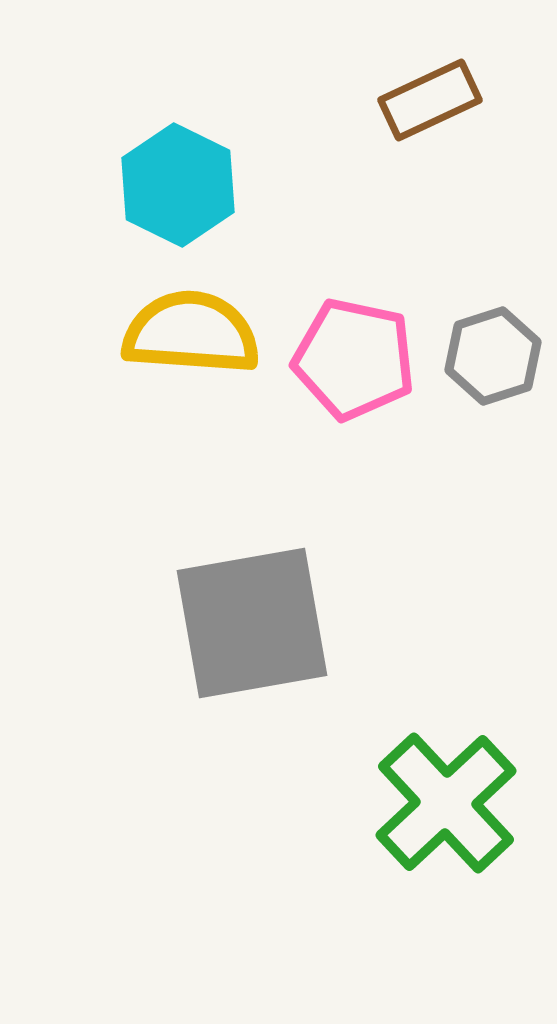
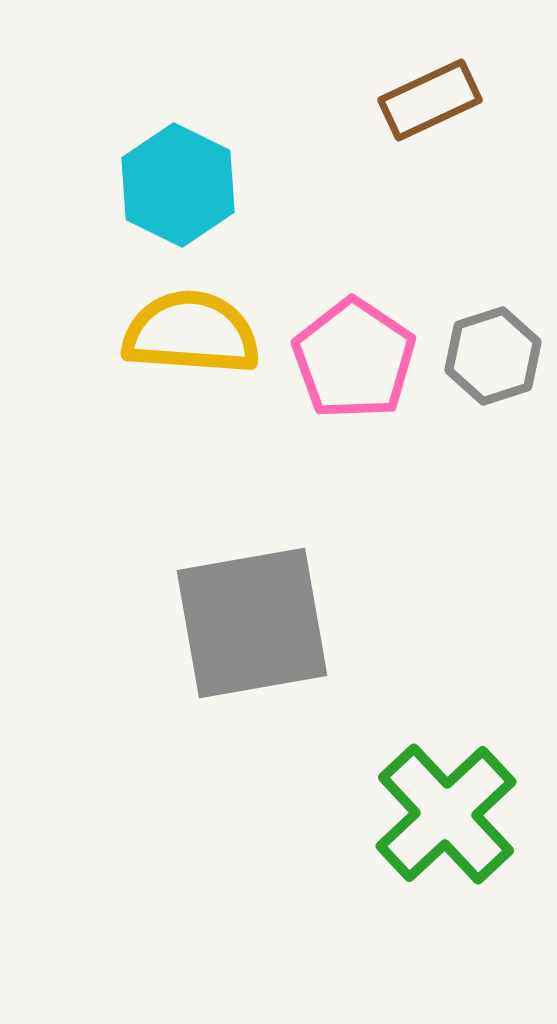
pink pentagon: rotated 22 degrees clockwise
green cross: moved 11 px down
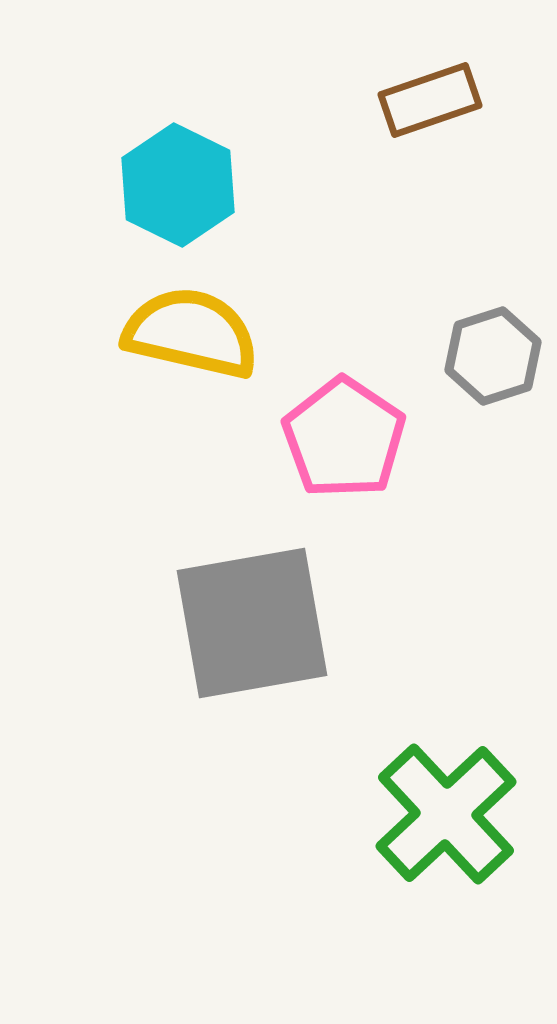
brown rectangle: rotated 6 degrees clockwise
yellow semicircle: rotated 9 degrees clockwise
pink pentagon: moved 10 px left, 79 px down
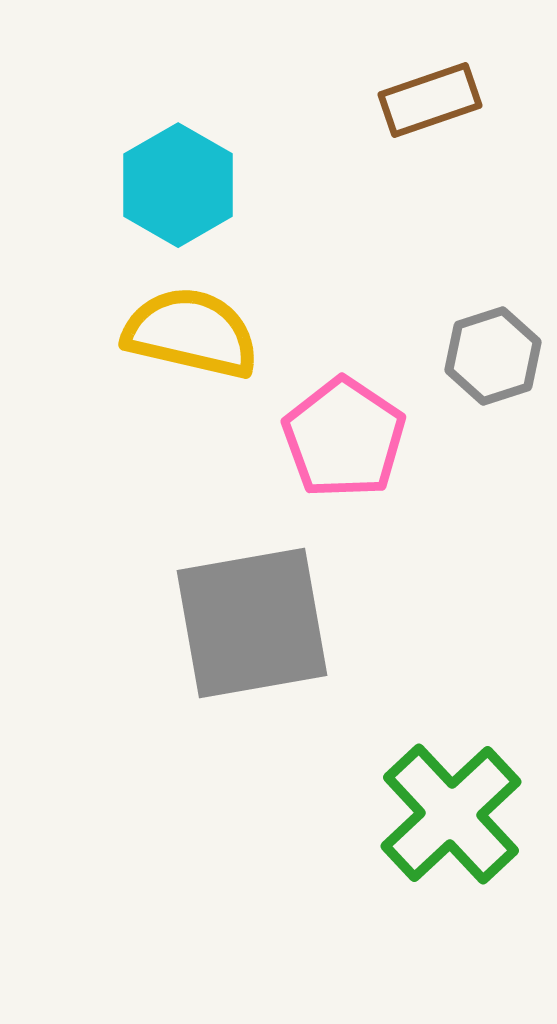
cyan hexagon: rotated 4 degrees clockwise
green cross: moved 5 px right
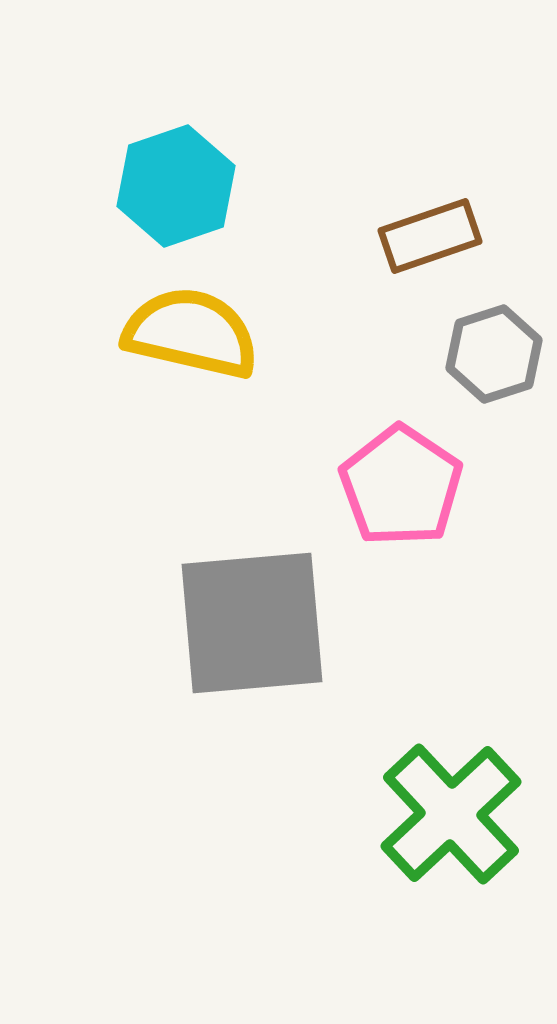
brown rectangle: moved 136 px down
cyan hexagon: moved 2 px left, 1 px down; rotated 11 degrees clockwise
gray hexagon: moved 1 px right, 2 px up
pink pentagon: moved 57 px right, 48 px down
gray square: rotated 5 degrees clockwise
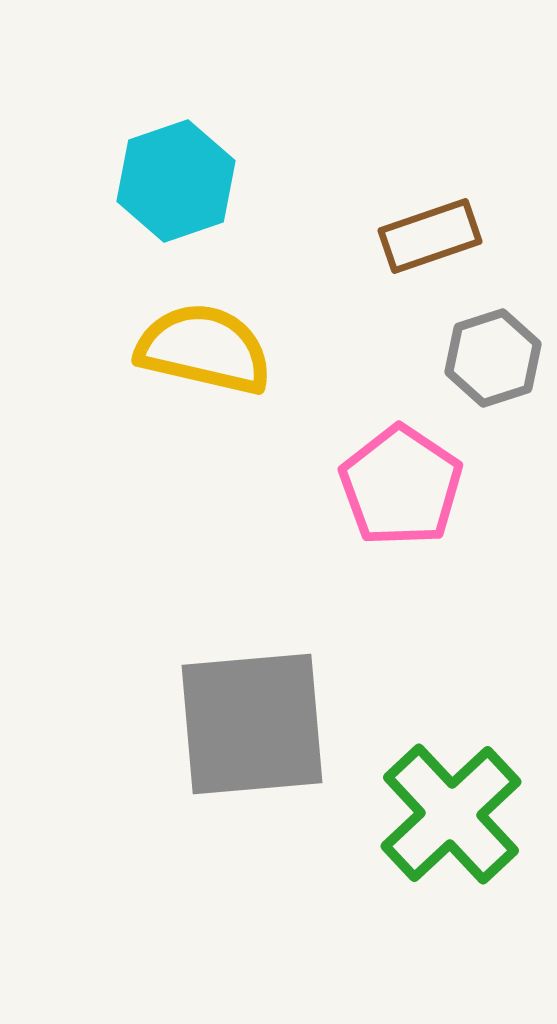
cyan hexagon: moved 5 px up
yellow semicircle: moved 13 px right, 16 px down
gray hexagon: moved 1 px left, 4 px down
gray square: moved 101 px down
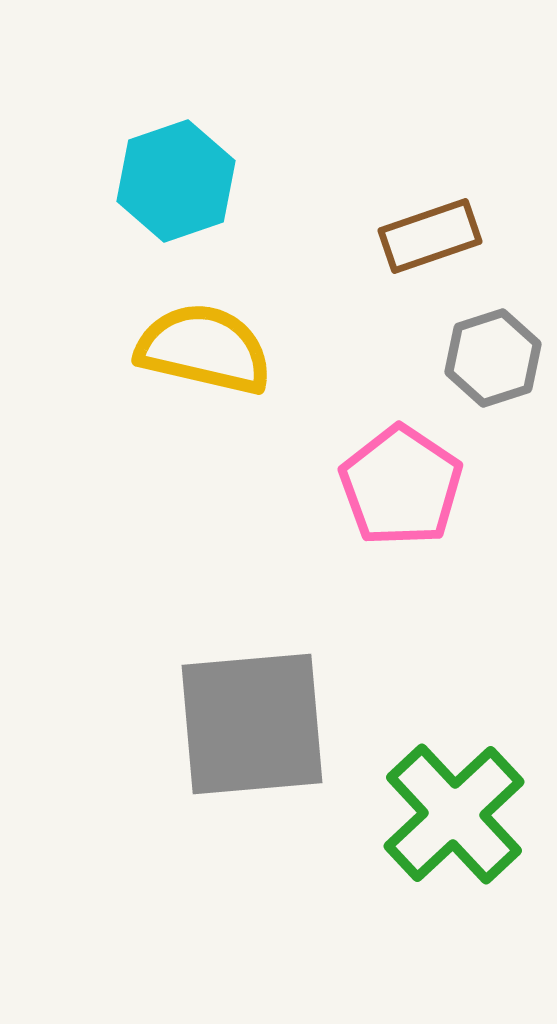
green cross: moved 3 px right
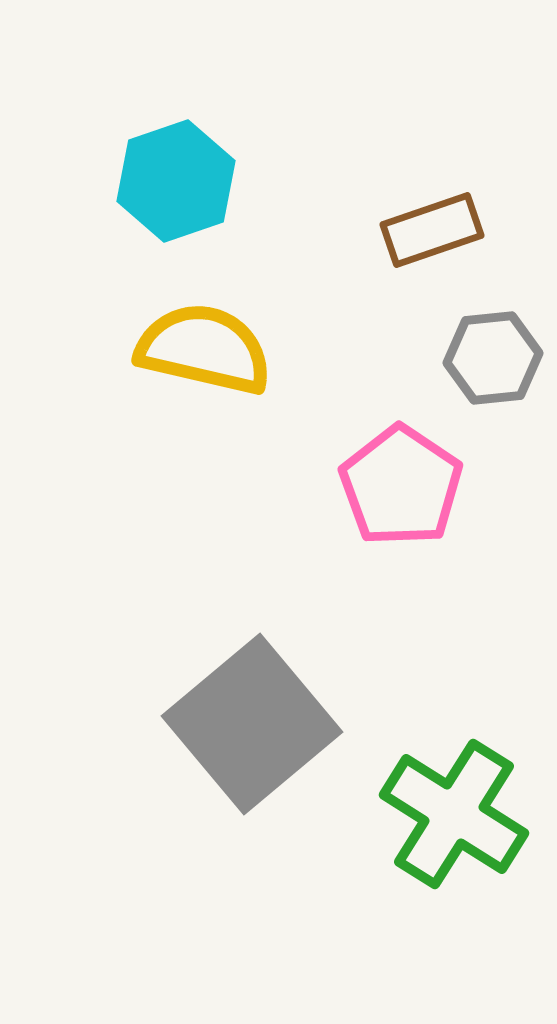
brown rectangle: moved 2 px right, 6 px up
gray hexagon: rotated 12 degrees clockwise
gray square: rotated 35 degrees counterclockwise
green cross: rotated 15 degrees counterclockwise
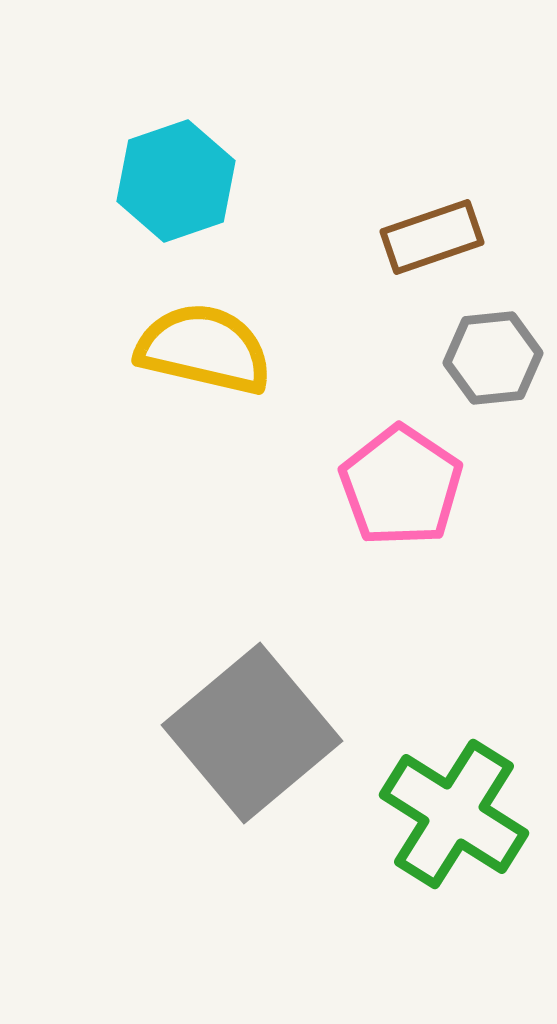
brown rectangle: moved 7 px down
gray square: moved 9 px down
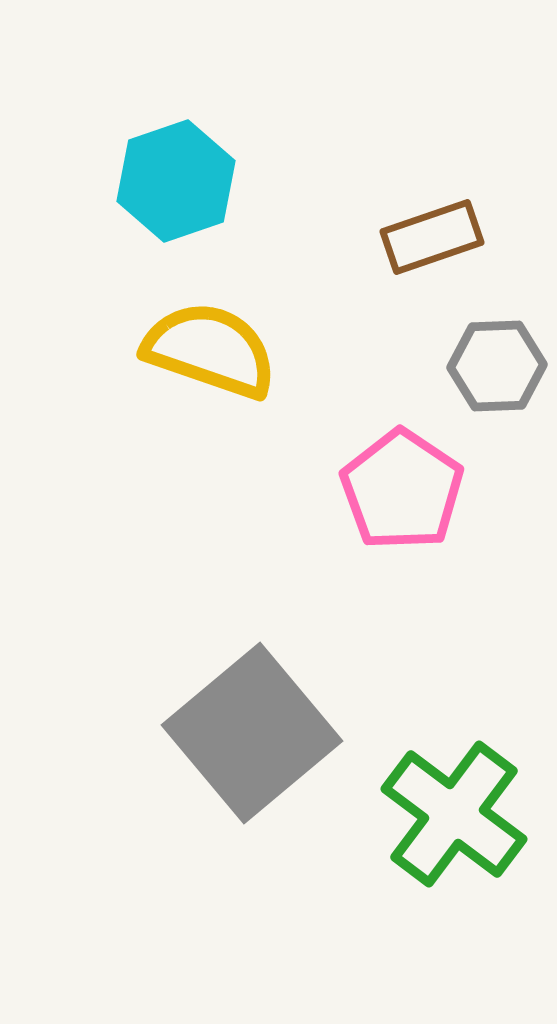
yellow semicircle: moved 6 px right, 1 px down; rotated 6 degrees clockwise
gray hexagon: moved 4 px right, 8 px down; rotated 4 degrees clockwise
pink pentagon: moved 1 px right, 4 px down
green cross: rotated 5 degrees clockwise
